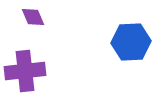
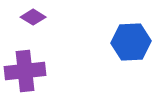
purple diamond: rotated 35 degrees counterclockwise
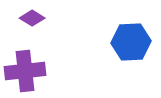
purple diamond: moved 1 px left, 1 px down
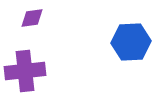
purple diamond: rotated 40 degrees counterclockwise
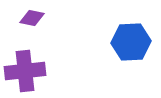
purple diamond: rotated 20 degrees clockwise
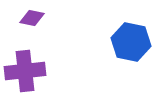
blue hexagon: rotated 15 degrees clockwise
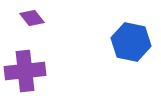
purple diamond: rotated 40 degrees clockwise
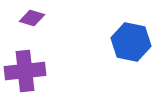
purple diamond: rotated 35 degrees counterclockwise
